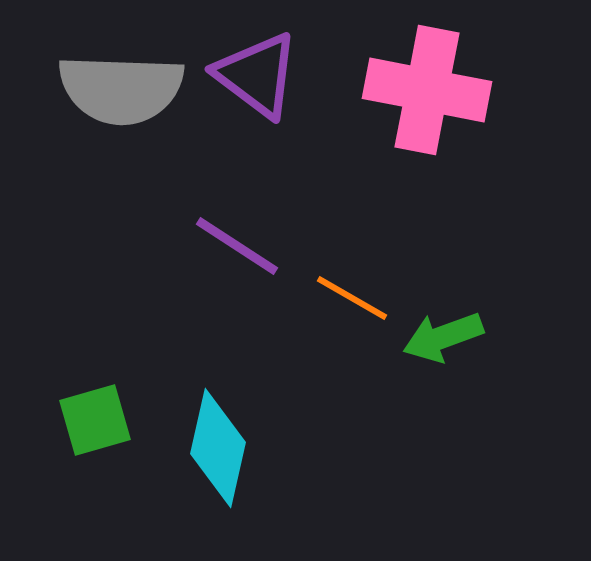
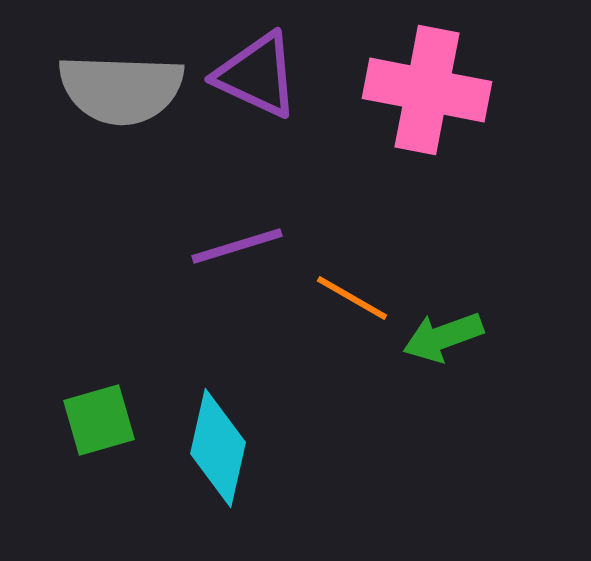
purple triangle: rotated 12 degrees counterclockwise
purple line: rotated 50 degrees counterclockwise
green square: moved 4 px right
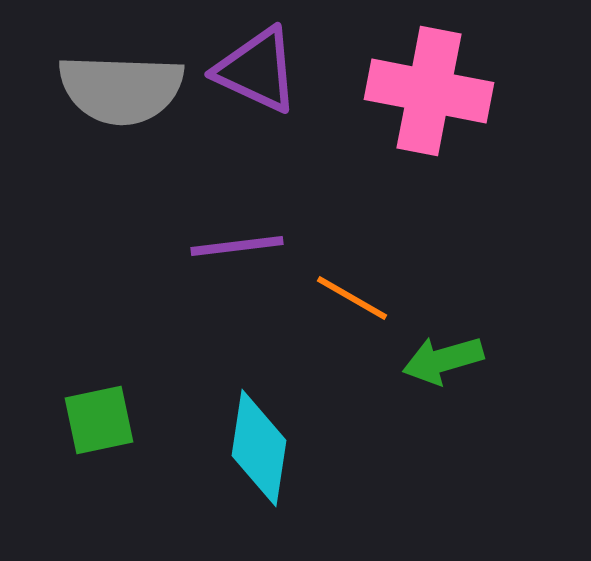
purple triangle: moved 5 px up
pink cross: moved 2 px right, 1 px down
purple line: rotated 10 degrees clockwise
green arrow: moved 23 px down; rotated 4 degrees clockwise
green square: rotated 4 degrees clockwise
cyan diamond: moved 41 px right; rotated 4 degrees counterclockwise
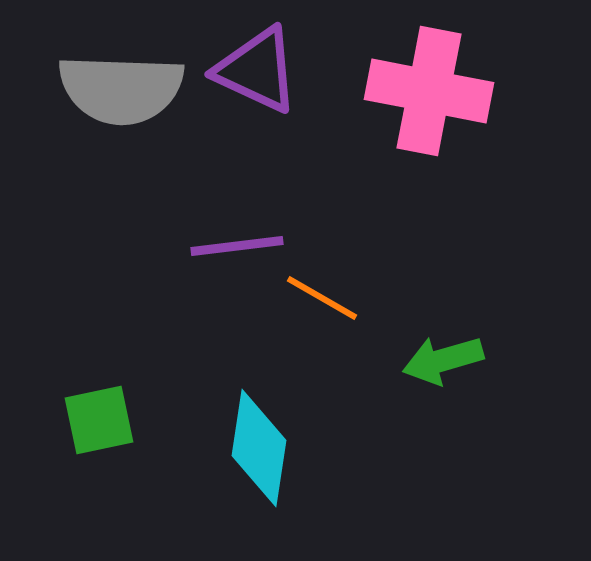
orange line: moved 30 px left
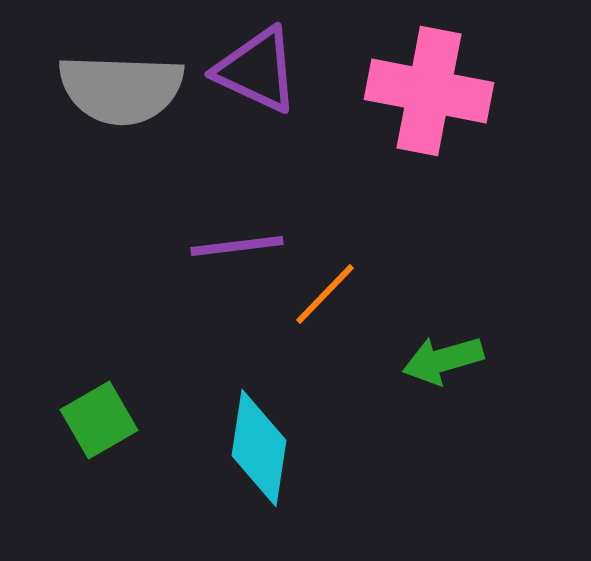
orange line: moved 3 px right, 4 px up; rotated 76 degrees counterclockwise
green square: rotated 18 degrees counterclockwise
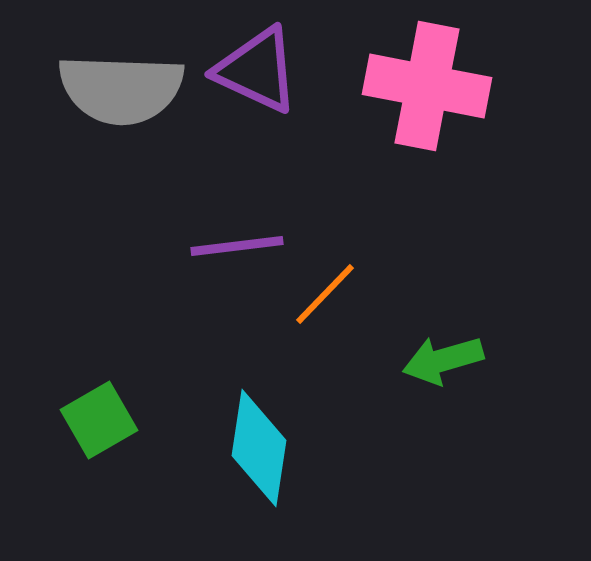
pink cross: moved 2 px left, 5 px up
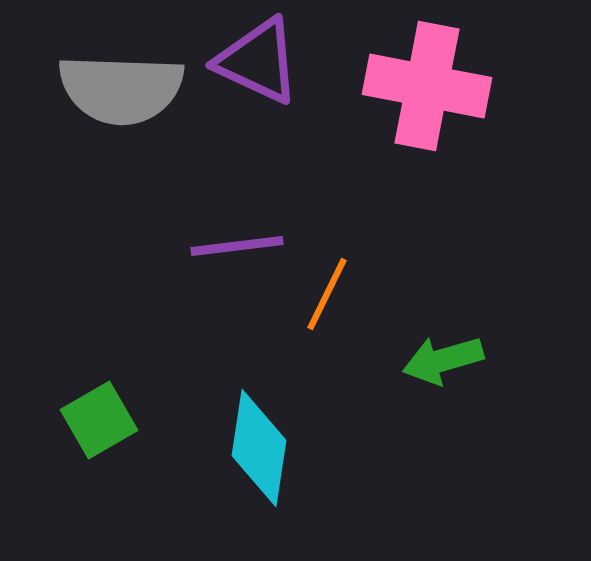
purple triangle: moved 1 px right, 9 px up
orange line: moved 2 px right; rotated 18 degrees counterclockwise
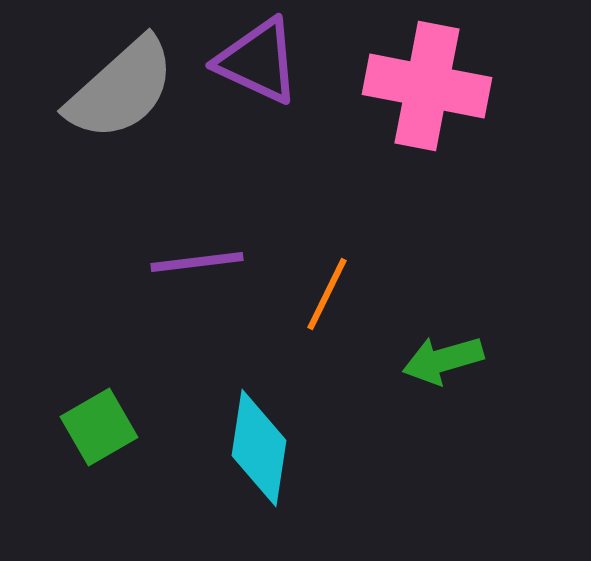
gray semicircle: rotated 44 degrees counterclockwise
purple line: moved 40 px left, 16 px down
green square: moved 7 px down
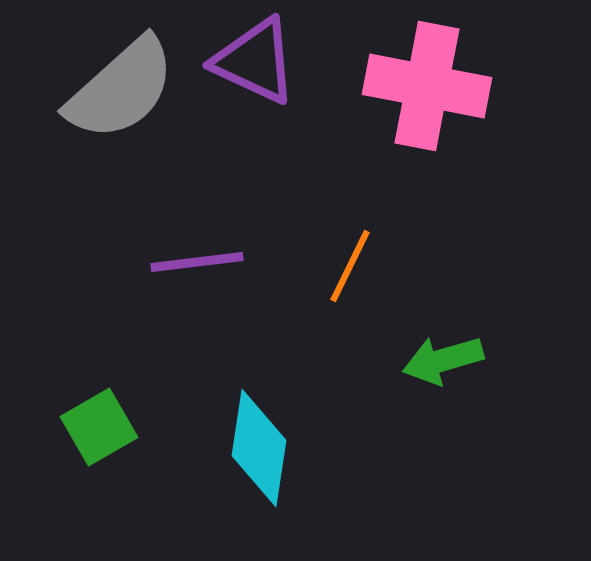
purple triangle: moved 3 px left
orange line: moved 23 px right, 28 px up
